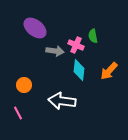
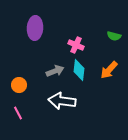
purple ellipse: rotated 55 degrees clockwise
green semicircle: moved 21 px right; rotated 64 degrees counterclockwise
gray arrow: moved 20 px down; rotated 30 degrees counterclockwise
orange arrow: moved 1 px up
orange circle: moved 5 px left
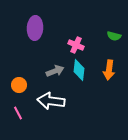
orange arrow: rotated 36 degrees counterclockwise
white arrow: moved 11 px left
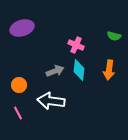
purple ellipse: moved 13 px left; rotated 70 degrees clockwise
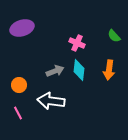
green semicircle: rotated 32 degrees clockwise
pink cross: moved 1 px right, 2 px up
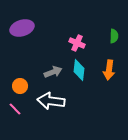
green semicircle: rotated 136 degrees counterclockwise
gray arrow: moved 2 px left, 1 px down
orange circle: moved 1 px right, 1 px down
pink line: moved 3 px left, 4 px up; rotated 16 degrees counterclockwise
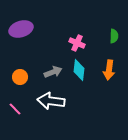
purple ellipse: moved 1 px left, 1 px down
orange circle: moved 9 px up
